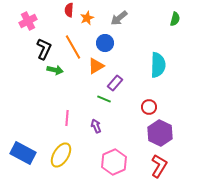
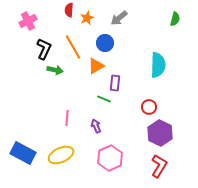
purple rectangle: rotated 35 degrees counterclockwise
yellow ellipse: rotated 35 degrees clockwise
pink hexagon: moved 4 px left, 4 px up
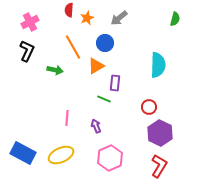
pink cross: moved 2 px right, 1 px down
black L-shape: moved 17 px left, 2 px down
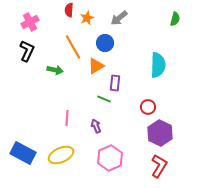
red circle: moved 1 px left
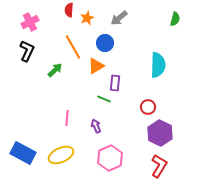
green arrow: rotated 56 degrees counterclockwise
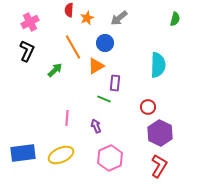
blue rectangle: rotated 35 degrees counterclockwise
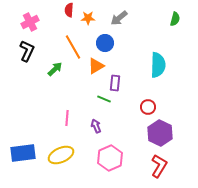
orange star: moved 1 px right; rotated 24 degrees clockwise
green arrow: moved 1 px up
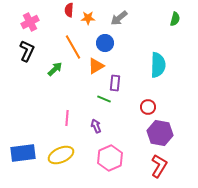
purple hexagon: rotated 15 degrees counterclockwise
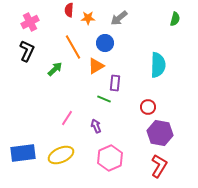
pink line: rotated 28 degrees clockwise
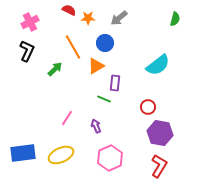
red semicircle: rotated 112 degrees clockwise
cyan semicircle: rotated 50 degrees clockwise
